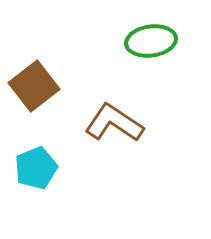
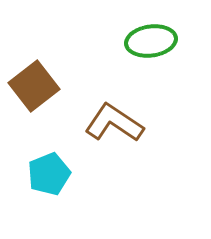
cyan pentagon: moved 13 px right, 6 px down
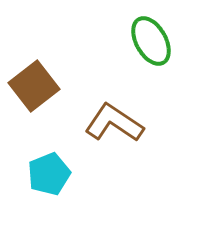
green ellipse: rotated 69 degrees clockwise
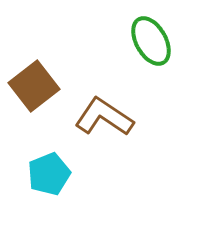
brown L-shape: moved 10 px left, 6 px up
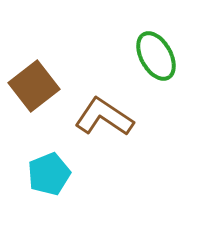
green ellipse: moved 5 px right, 15 px down
